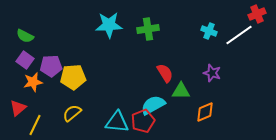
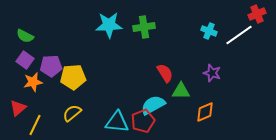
green cross: moved 4 px left, 2 px up
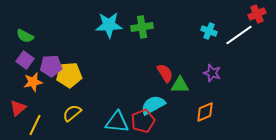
green cross: moved 2 px left
yellow pentagon: moved 4 px left, 2 px up
green triangle: moved 1 px left, 6 px up
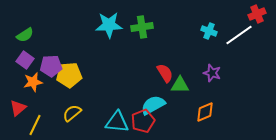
green semicircle: moved 1 px up; rotated 60 degrees counterclockwise
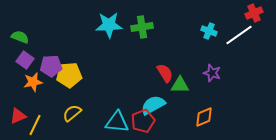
red cross: moved 3 px left, 1 px up
green semicircle: moved 5 px left, 2 px down; rotated 126 degrees counterclockwise
red triangle: moved 8 px down; rotated 18 degrees clockwise
orange diamond: moved 1 px left, 5 px down
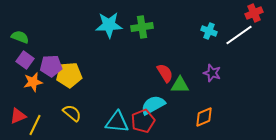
yellow semicircle: rotated 78 degrees clockwise
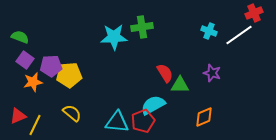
cyan star: moved 5 px right, 12 px down
